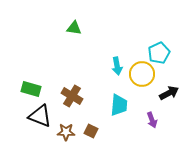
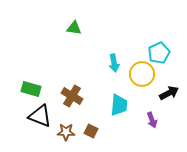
cyan arrow: moved 3 px left, 3 px up
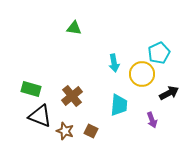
brown cross: rotated 20 degrees clockwise
brown star: moved 1 px left, 1 px up; rotated 18 degrees clockwise
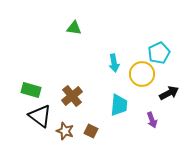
green rectangle: moved 1 px down
black triangle: rotated 15 degrees clockwise
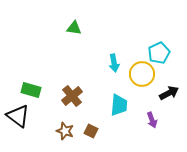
black triangle: moved 22 px left
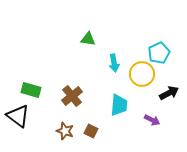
green triangle: moved 14 px right, 11 px down
purple arrow: rotated 42 degrees counterclockwise
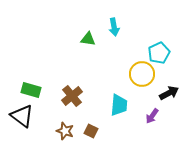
cyan arrow: moved 36 px up
black triangle: moved 4 px right
purple arrow: moved 4 px up; rotated 98 degrees clockwise
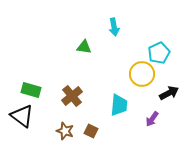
green triangle: moved 4 px left, 8 px down
purple arrow: moved 3 px down
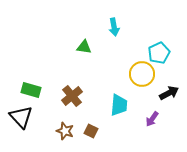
black triangle: moved 1 px left, 1 px down; rotated 10 degrees clockwise
